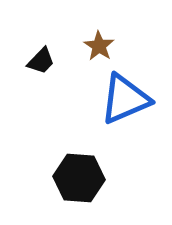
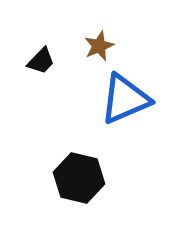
brown star: rotated 16 degrees clockwise
black hexagon: rotated 9 degrees clockwise
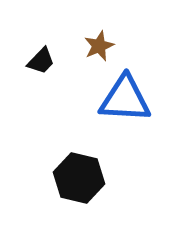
blue triangle: rotated 26 degrees clockwise
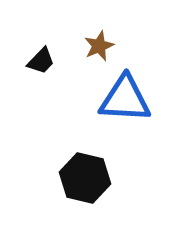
black hexagon: moved 6 px right
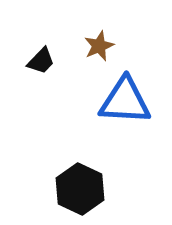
blue triangle: moved 2 px down
black hexagon: moved 5 px left, 11 px down; rotated 12 degrees clockwise
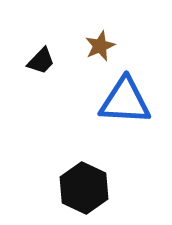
brown star: moved 1 px right
black hexagon: moved 4 px right, 1 px up
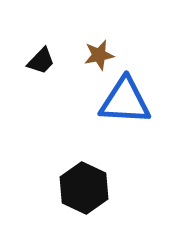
brown star: moved 1 px left, 9 px down; rotated 12 degrees clockwise
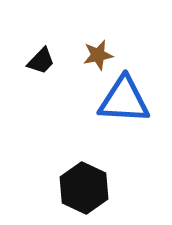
brown star: moved 1 px left
blue triangle: moved 1 px left, 1 px up
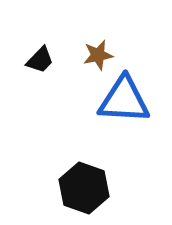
black trapezoid: moved 1 px left, 1 px up
black hexagon: rotated 6 degrees counterclockwise
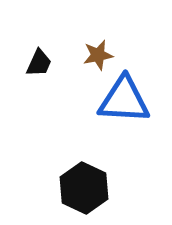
black trapezoid: moved 1 px left, 3 px down; rotated 20 degrees counterclockwise
black hexagon: rotated 6 degrees clockwise
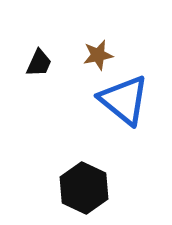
blue triangle: rotated 36 degrees clockwise
